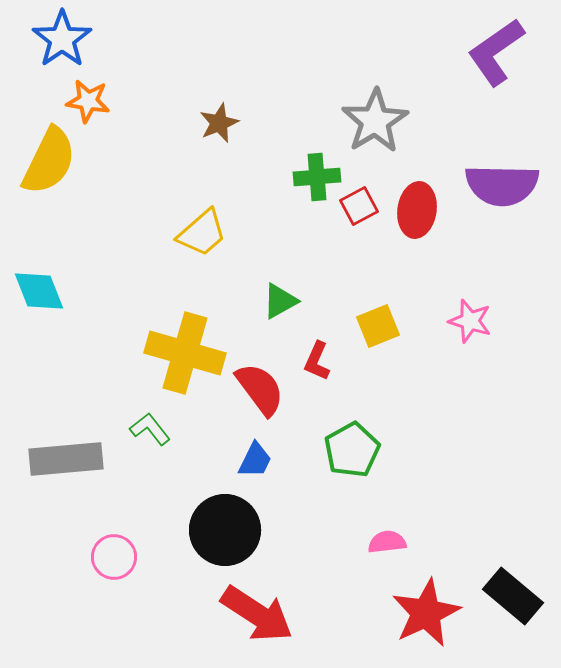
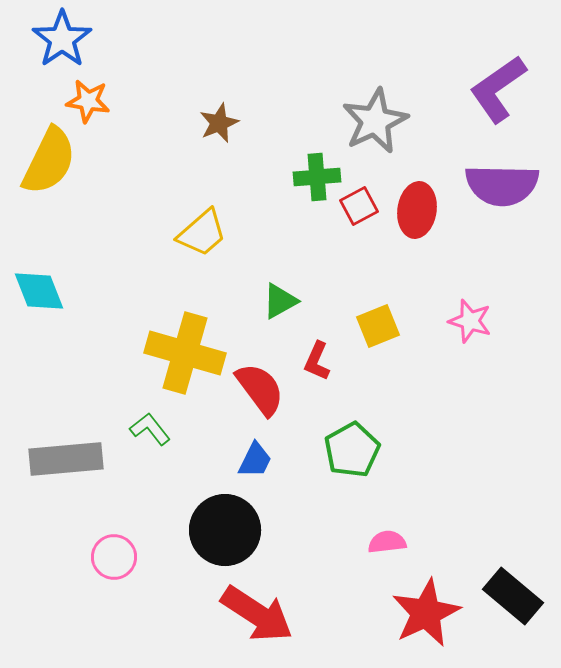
purple L-shape: moved 2 px right, 37 px down
gray star: rotated 6 degrees clockwise
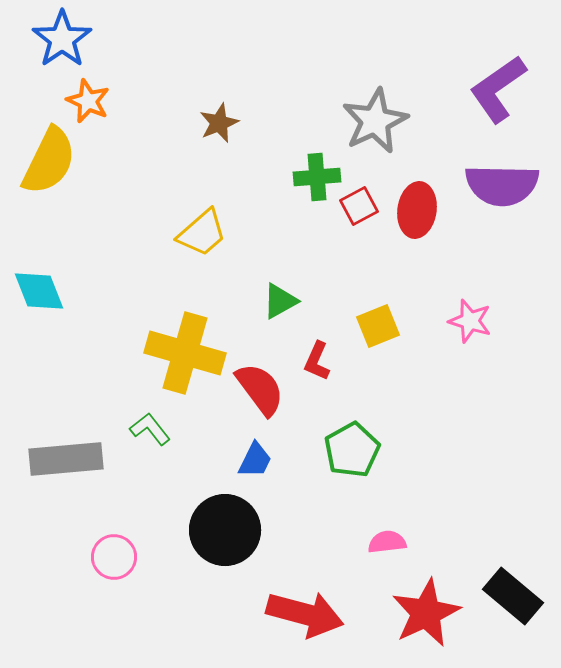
orange star: rotated 15 degrees clockwise
red arrow: moved 48 px right; rotated 18 degrees counterclockwise
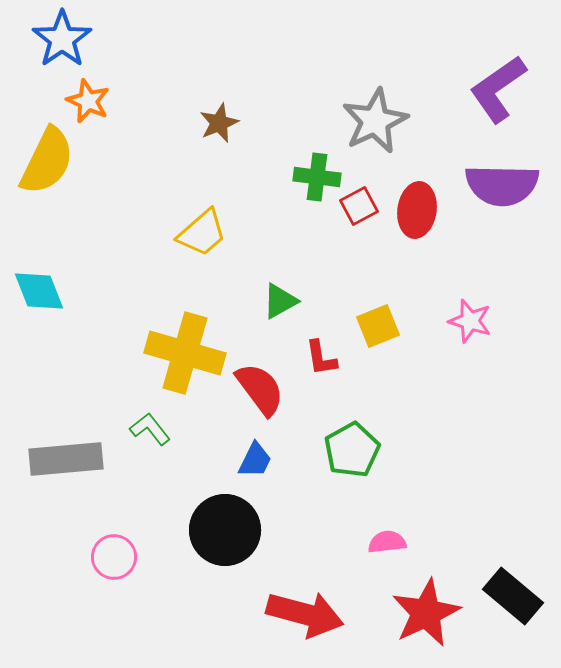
yellow semicircle: moved 2 px left
green cross: rotated 12 degrees clockwise
red L-shape: moved 4 px right, 3 px up; rotated 33 degrees counterclockwise
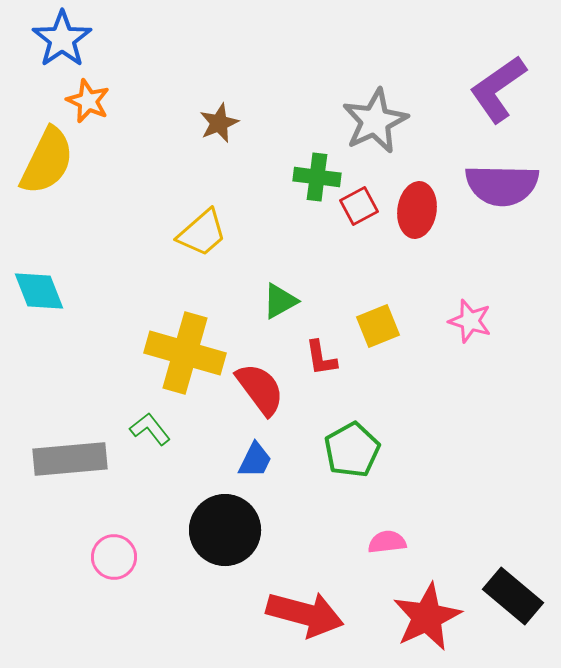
gray rectangle: moved 4 px right
red star: moved 1 px right, 4 px down
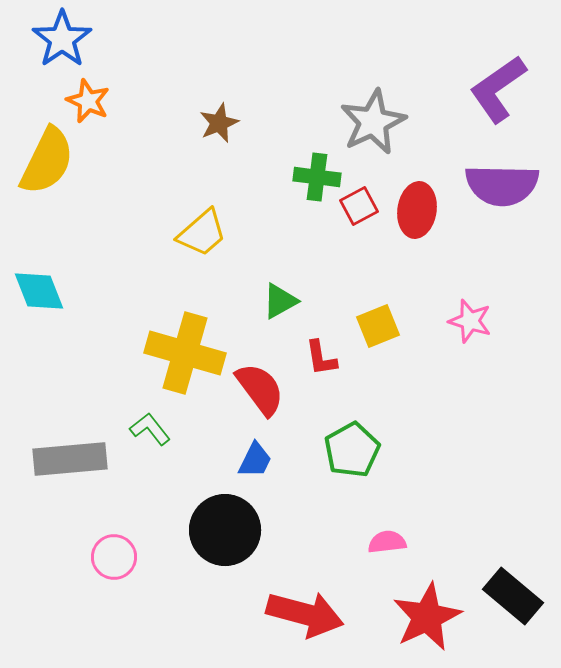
gray star: moved 2 px left, 1 px down
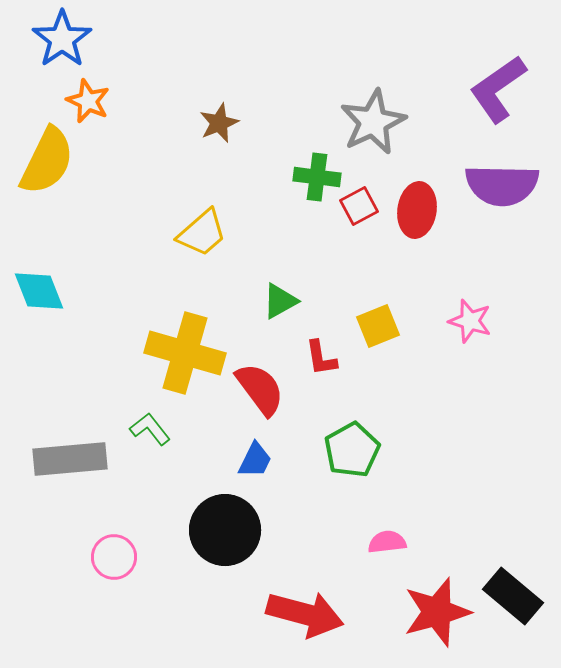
red star: moved 10 px right, 5 px up; rotated 10 degrees clockwise
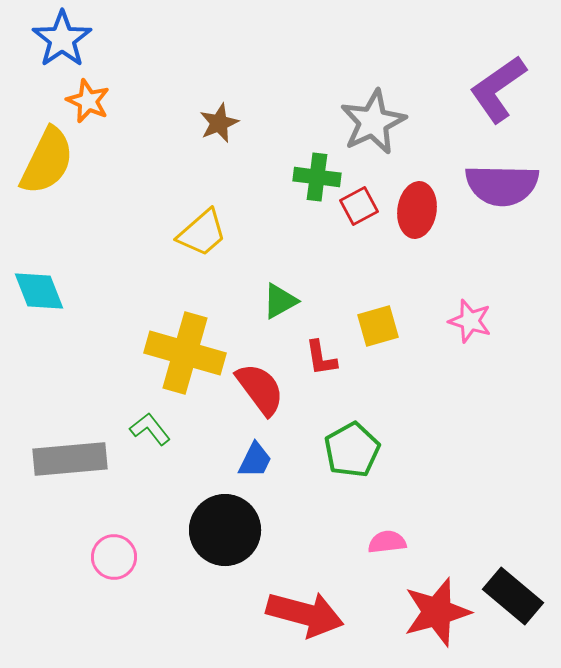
yellow square: rotated 6 degrees clockwise
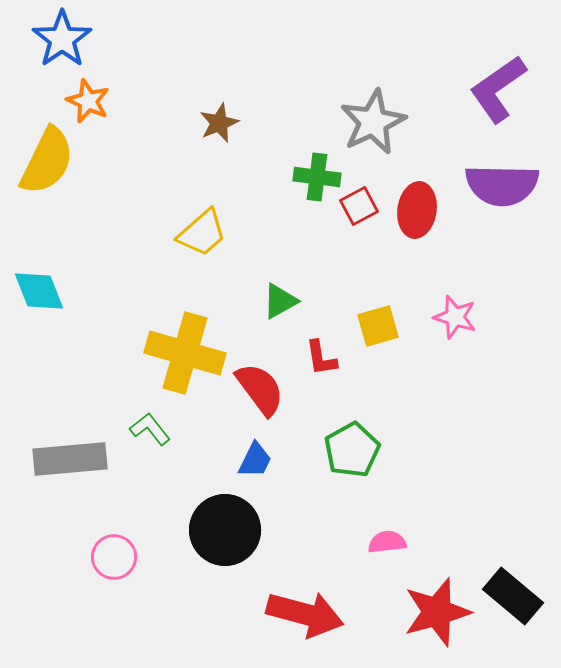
pink star: moved 15 px left, 4 px up
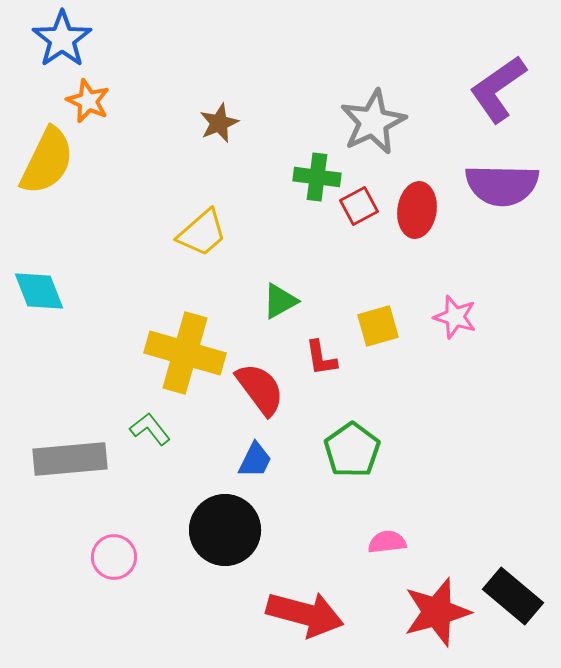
green pentagon: rotated 6 degrees counterclockwise
